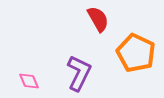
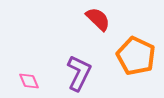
red semicircle: rotated 16 degrees counterclockwise
orange pentagon: moved 3 px down
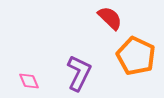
red semicircle: moved 12 px right, 1 px up
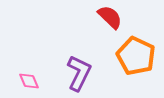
red semicircle: moved 1 px up
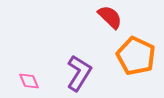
purple L-shape: rotated 6 degrees clockwise
